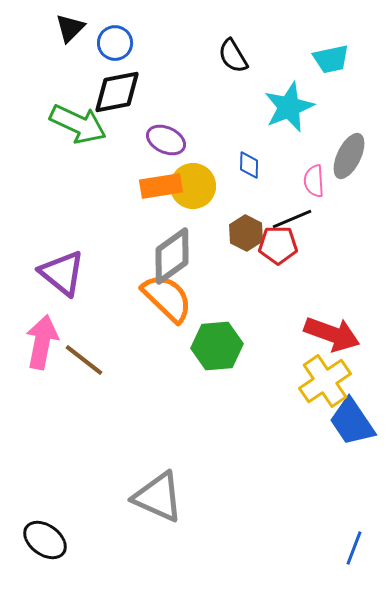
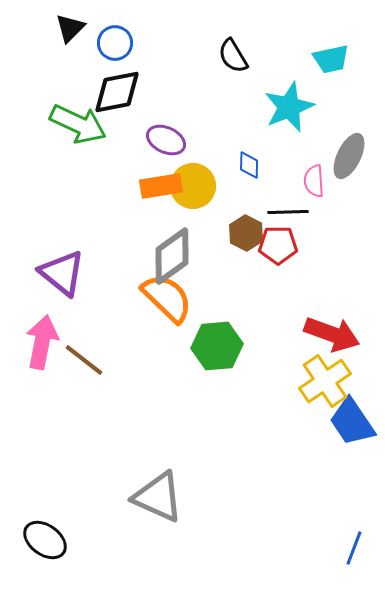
black line: moved 4 px left, 7 px up; rotated 21 degrees clockwise
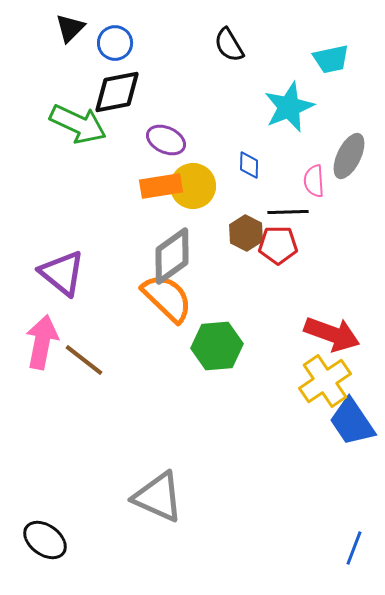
black semicircle: moved 4 px left, 11 px up
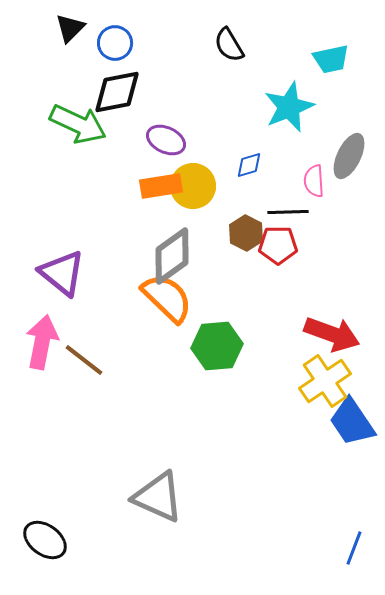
blue diamond: rotated 72 degrees clockwise
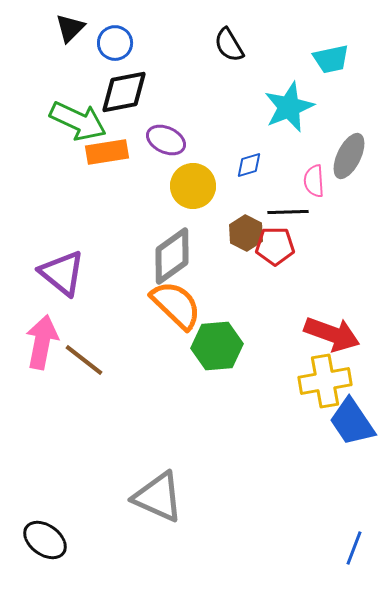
black diamond: moved 7 px right
green arrow: moved 3 px up
orange rectangle: moved 54 px left, 34 px up
red pentagon: moved 3 px left, 1 px down
orange semicircle: moved 9 px right, 7 px down
yellow cross: rotated 24 degrees clockwise
